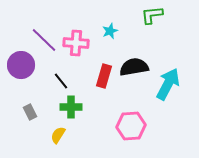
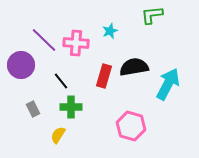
gray rectangle: moved 3 px right, 3 px up
pink hexagon: rotated 20 degrees clockwise
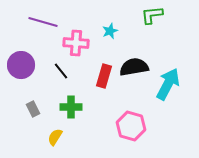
purple line: moved 1 px left, 18 px up; rotated 28 degrees counterclockwise
black line: moved 10 px up
yellow semicircle: moved 3 px left, 2 px down
